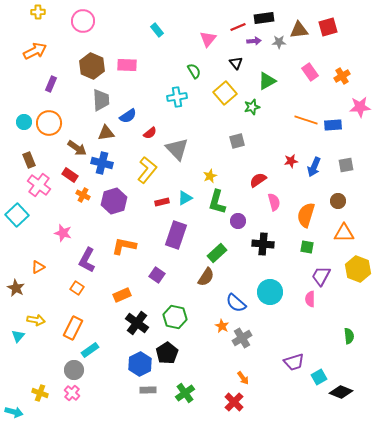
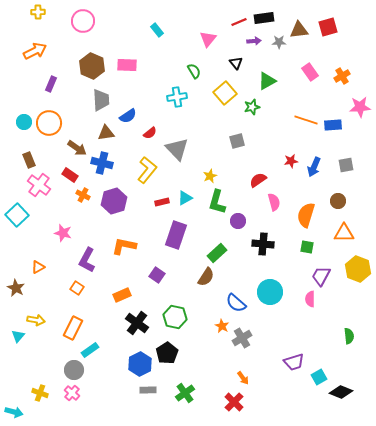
red line at (238, 27): moved 1 px right, 5 px up
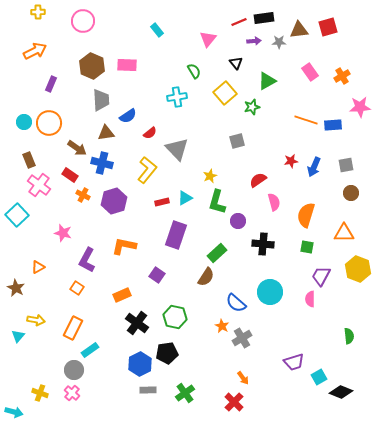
brown circle at (338, 201): moved 13 px right, 8 px up
black pentagon at (167, 353): rotated 25 degrees clockwise
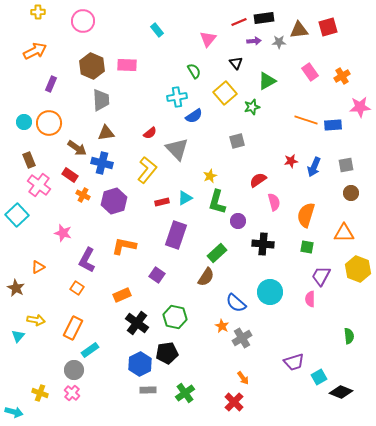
blue semicircle at (128, 116): moved 66 px right
